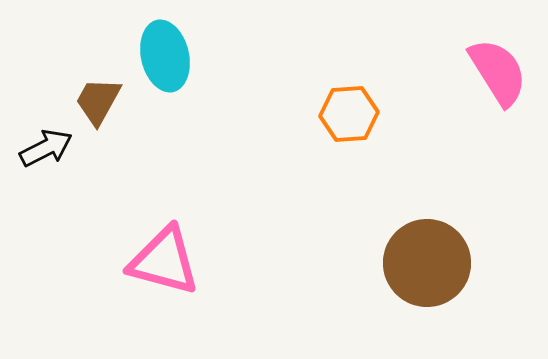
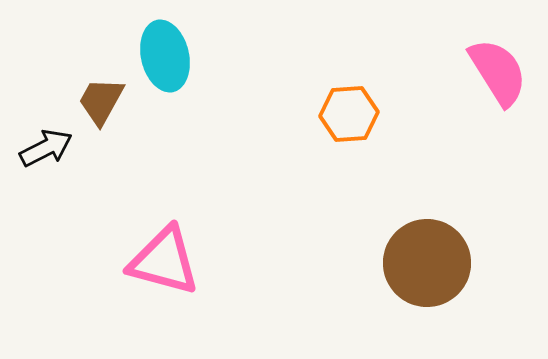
brown trapezoid: moved 3 px right
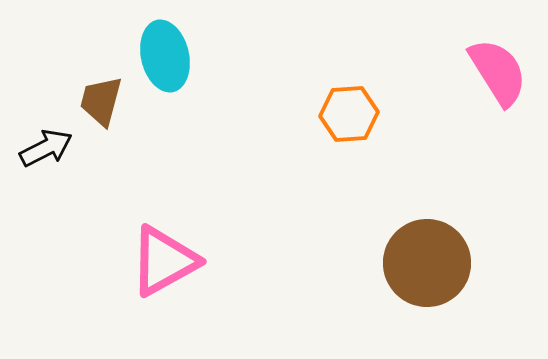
brown trapezoid: rotated 14 degrees counterclockwise
pink triangle: rotated 44 degrees counterclockwise
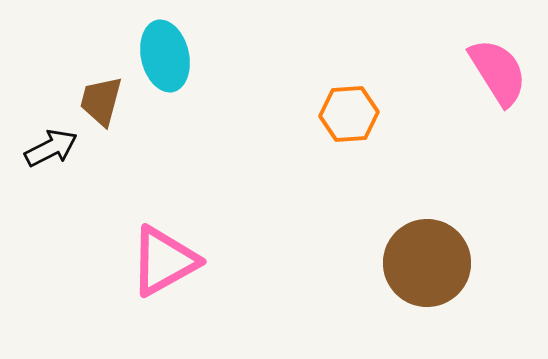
black arrow: moved 5 px right
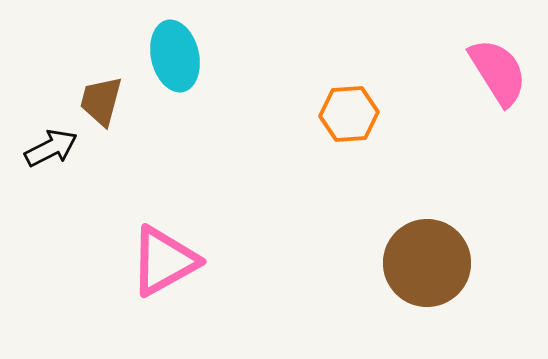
cyan ellipse: moved 10 px right
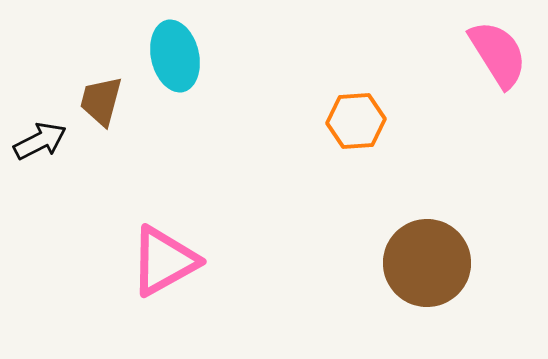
pink semicircle: moved 18 px up
orange hexagon: moved 7 px right, 7 px down
black arrow: moved 11 px left, 7 px up
